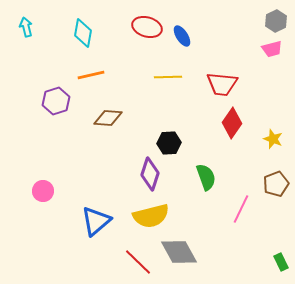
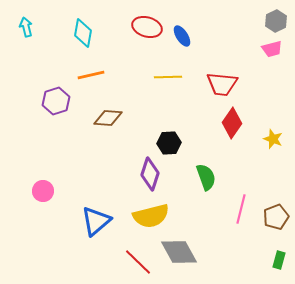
brown pentagon: moved 33 px down
pink line: rotated 12 degrees counterclockwise
green rectangle: moved 2 px left, 2 px up; rotated 42 degrees clockwise
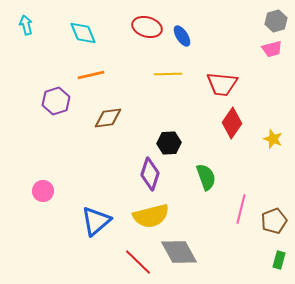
gray hexagon: rotated 10 degrees clockwise
cyan arrow: moved 2 px up
cyan diamond: rotated 32 degrees counterclockwise
yellow line: moved 3 px up
brown diamond: rotated 12 degrees counterclockwise
brown pentagon: moved 2 px left, 4 px down
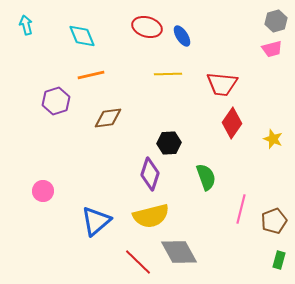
cyan diamond: moved 1 px left, 3 px down
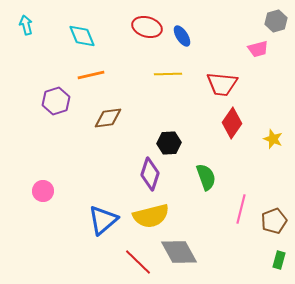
pink trapezoid: moved 14 px left
blue triangle: moved 7 px right, 1 px up
